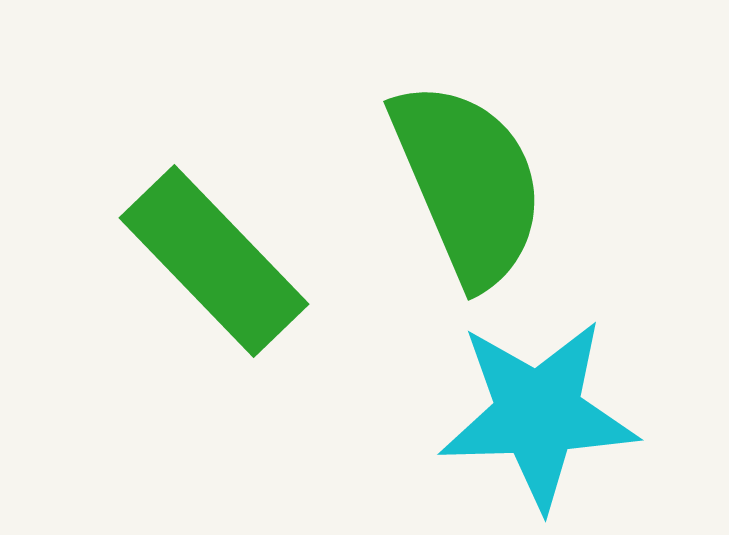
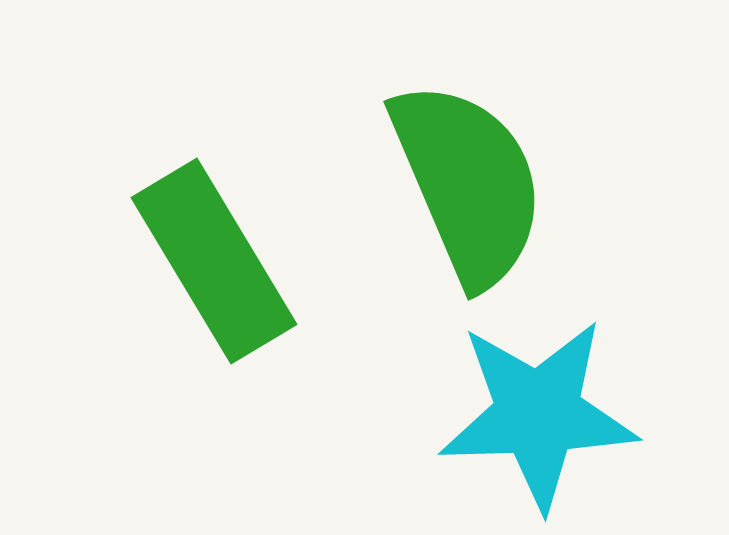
green rectangle: rotated 13 degrees clockwise
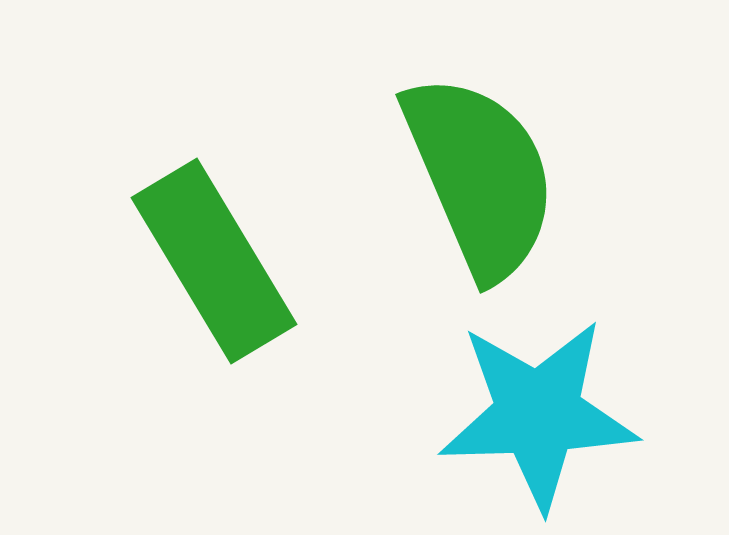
green semicircle: moved 12 px right, 7 px up
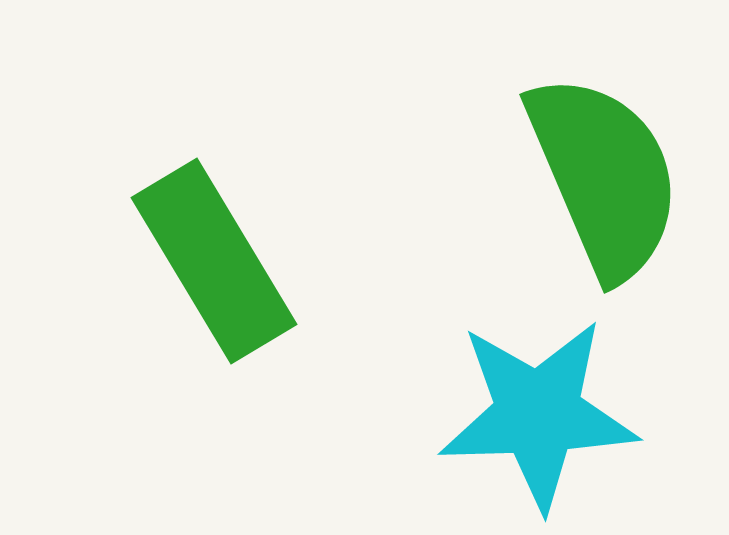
green semicircle: moved 124 px right
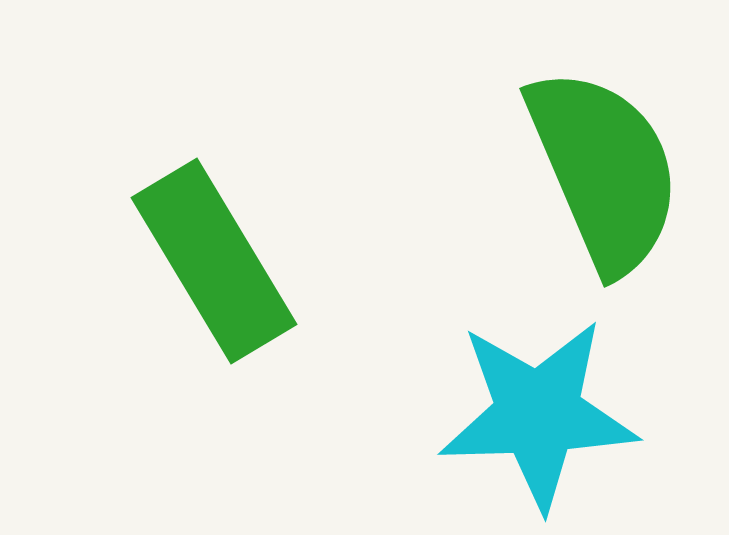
green semicircle: moved 6 px up
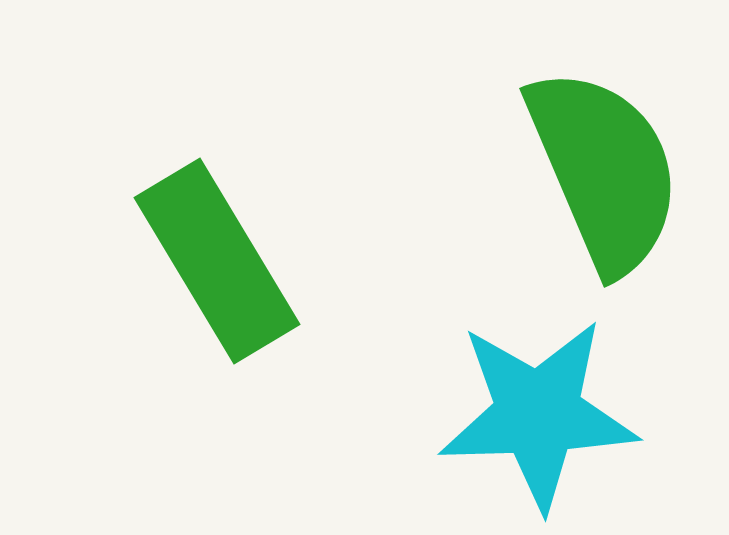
green rectangle: moved 3 px right
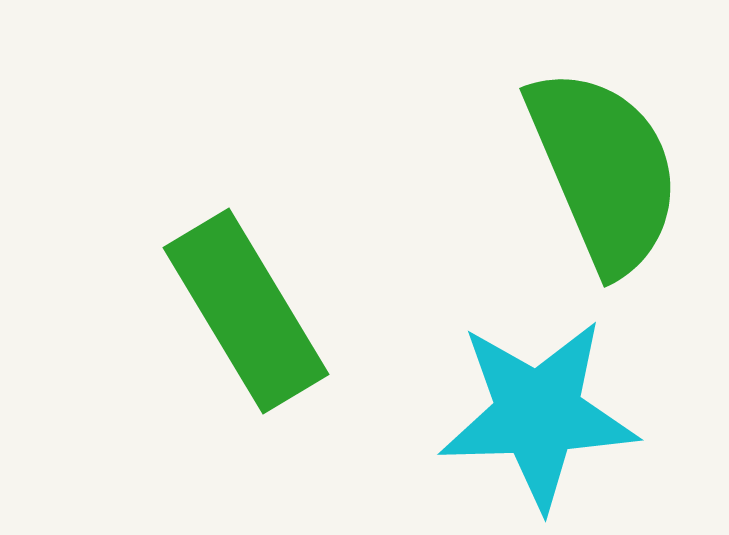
green rectangle: moved 29 px right, 50 px down
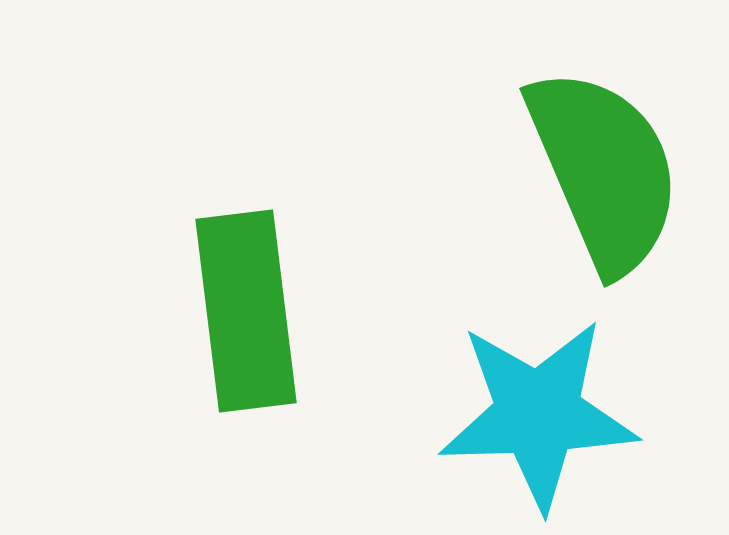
green rectangle: rotated 24 degrees clockwise
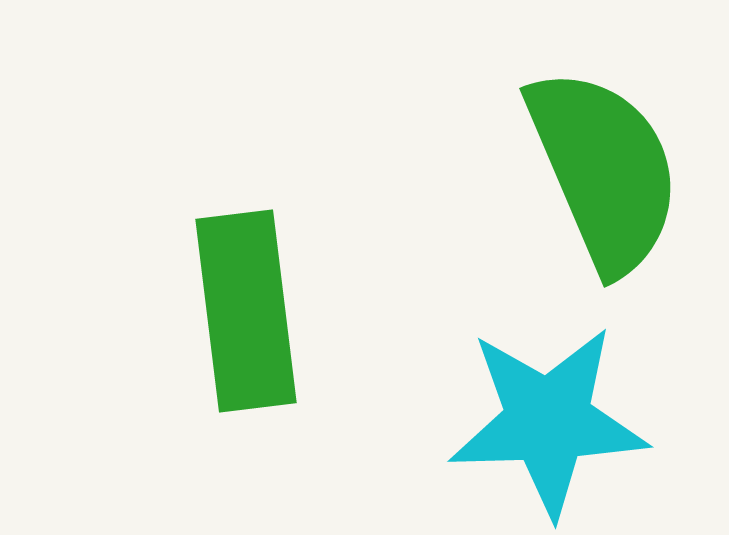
cyan star: moved 10 px right, 7 px down
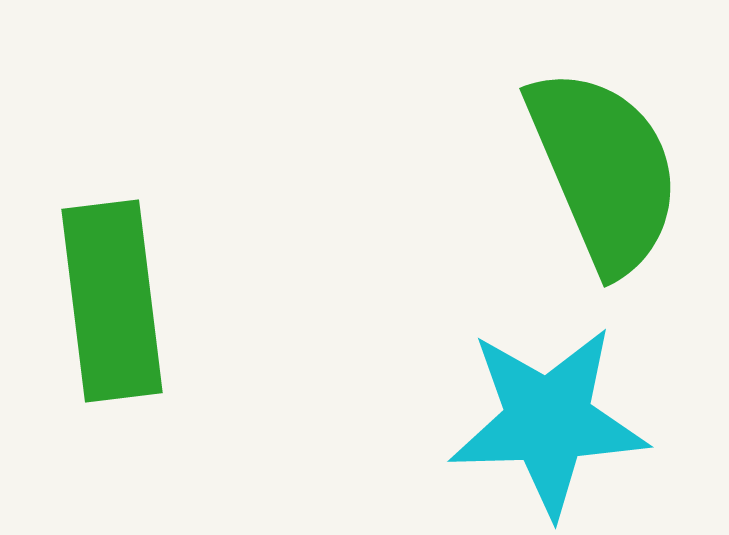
green rectangle: moved 134 px left, 10 px up
